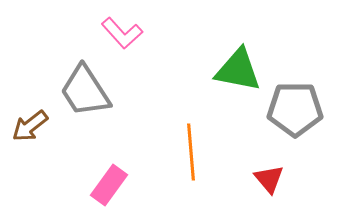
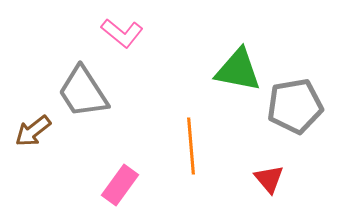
pink L-shape: rotated 9 degrees counterclockwise
gray trapezoid: moved 2 px left, 1 px down
gray pentagon: moved 3 px up; rotated 10 degrees counterclockwise
brown arrow: moved 3 px right, 5 px down
orange line: moved 6 px up
pink rectangle: moved 11 px right
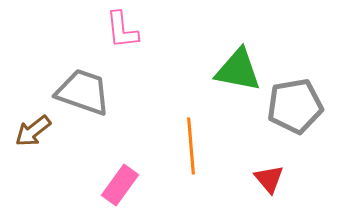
pink L-shape: moved 3 px up; rotated 45 degrees clockwise
gray trapezoid: rotated 142 degrees clockwise
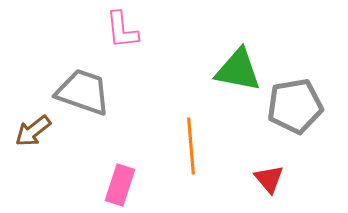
pink rectangle: rotated 18 degrees counterclockwise
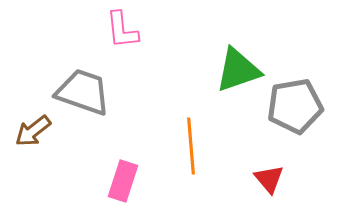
green triangle: rotated 30 degrees counterclockwise
pink rectangle: moved 3 px right, 4 px up
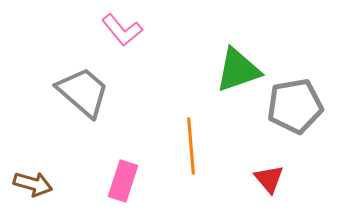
pink L-shape: rotated 33 degrees counterclockwise
gray trapezoid: rotated 22 degrees clockwise
brown arrow: moved 53 px down; rotated 126 degrees counterclockwise
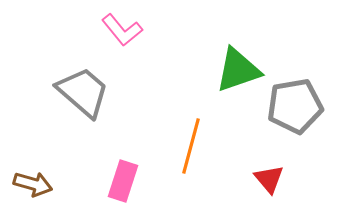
orange line: rotated 20 degrees clockwise
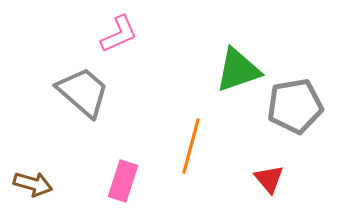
pink L-shape: moved 3 px left, 4 px down; rotated 75 degrees counterclockwise
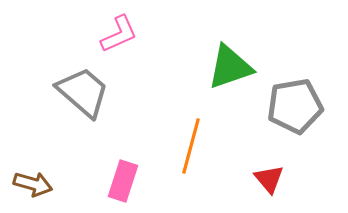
green triangle: moved 8 px left, 3 px up
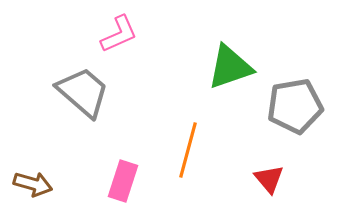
orange line: moved 3 px left, 4 px down
